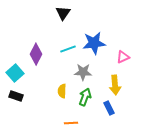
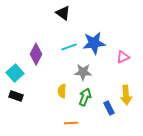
black triangle: rotated 28 degrees counterclockwise
cyan line: moved 1 px right, 2 px up
yellow arrow: moved 11 px right, 10 px down
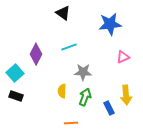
blue star: moved 16 px right, 19 px up
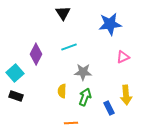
black triangle: rotated 21 degrees clockwise
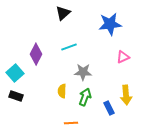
black triangle: rotated 21 degrees clockwise
